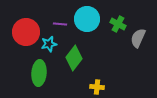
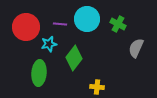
red circle: moved 5 px up
gray semicircle: moved 2 px left, 10 px down
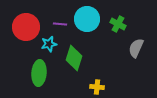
green diamond: rotated 20 degrees counterclockwise
